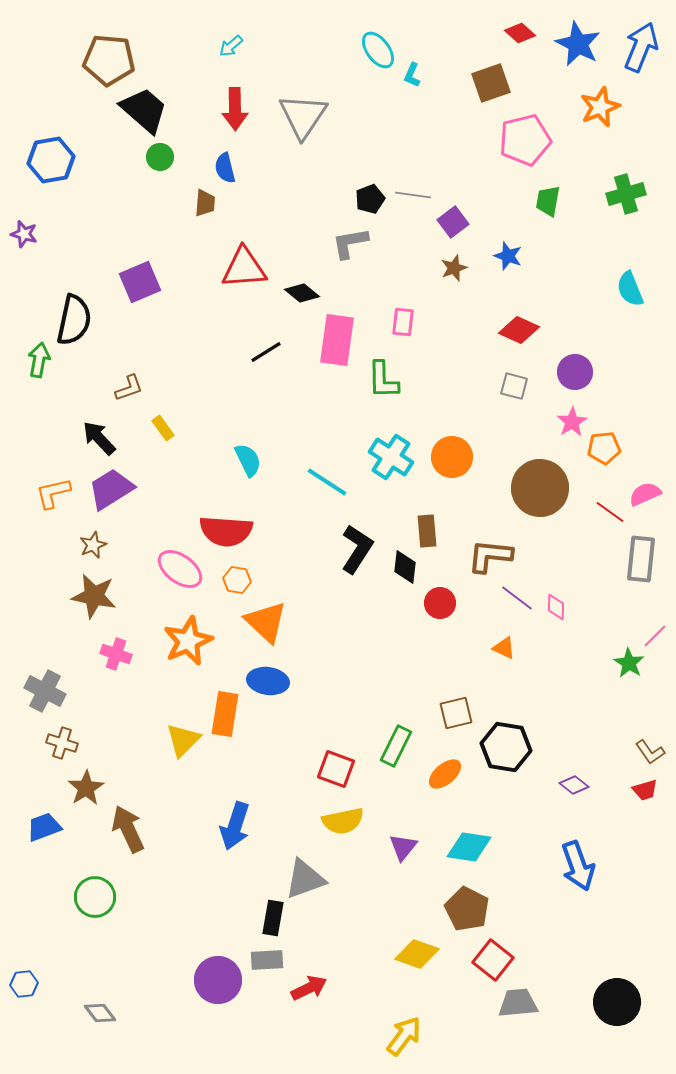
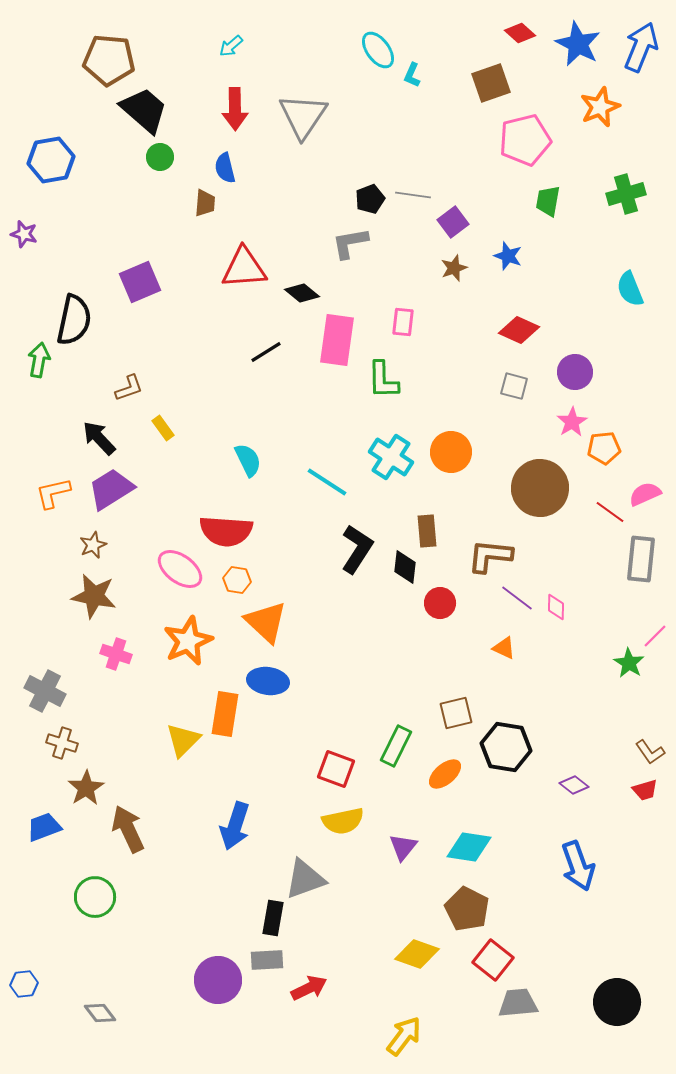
orange circle at (452, 457): moved 1 px left, 5 px up
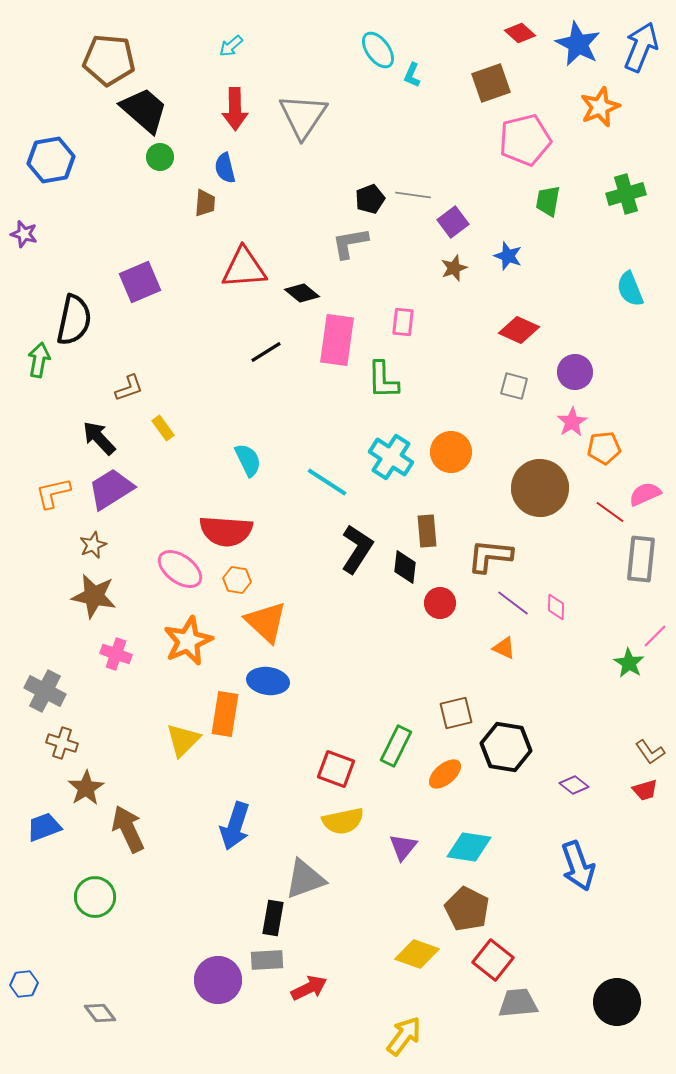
purple line at (517, 598): moved 4 px left, 5 px down
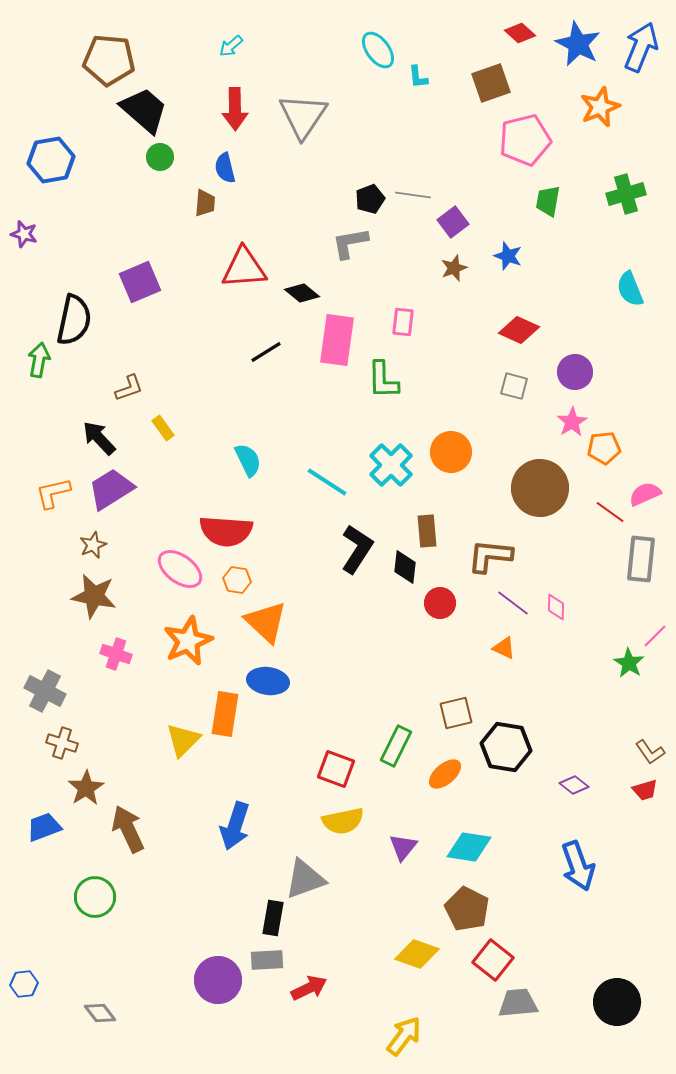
cyan L-shape at (412, 75): moved 6 px right, 2 px down; rotated 30 degrees counterclockwise
cyan cross at (391, 457): moved 8 px down; rotated 12 degrees clockwise
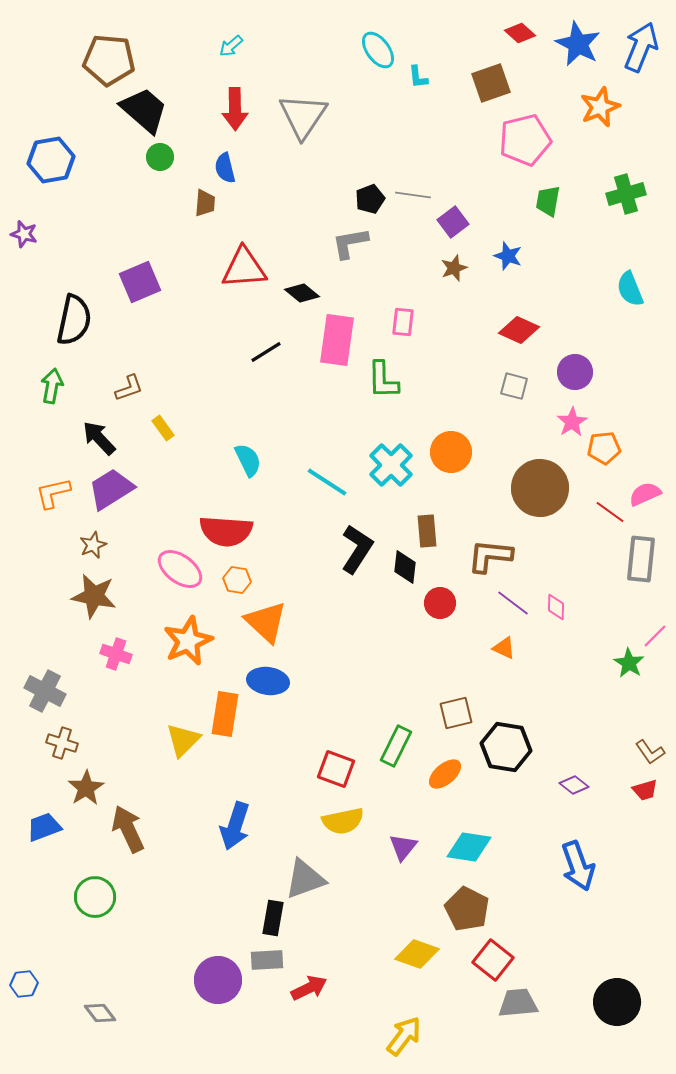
green arrow at (39, 360): moved 13 px right, 26 px down
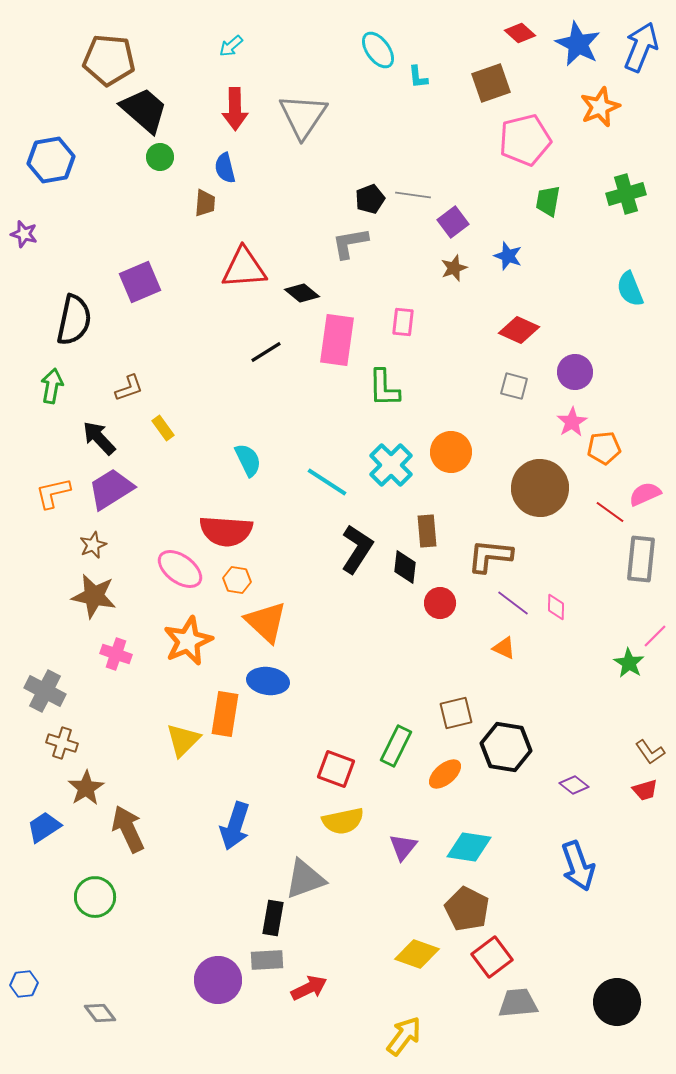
green L-shape at (383, 380): moved 1 px right, 8 px down
blue trapezoid at (44, 827): rotated 12 degrees counterclockwise
red square at (493, 960): moved 1 px left, 3 px up; rotated 15 degrees clockwise
